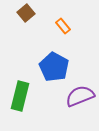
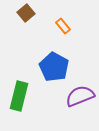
green rectangle: moved 1 px left
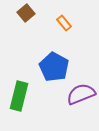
orange rectangle: moved 1 px right, 3 px up
purple semicircle: moved 1 px right, 2 px up
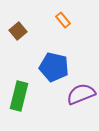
brown square: moved 8 px left, 18 px down
orange rectangle: moved 1 px left, 3 px up
blue pentagon: rotated 16 degrees counterclockwise
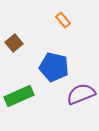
brown square: moved 4 px left, 12 px down
green rectangle: rotated 52 degrees clockwise
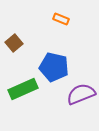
orange rectangle: moved 2 px left, 1 px up; rotated 28 degrees counterclockwise
green rectangle: moved 4 px right, 7 px up
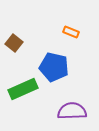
orange rectangle: moved 10 px right, 13 px down
brown square: rotated 12 degrees counterclockwise
purple semicircle: moved 9 px left, 17 px down; rotated 20 degrees clockwise
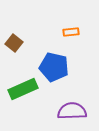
orange rectangle: rotated 28 degrees counterclockwise
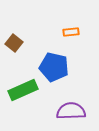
green rectangle: moved 1 px down
purple semicircle: moved 1 px left
